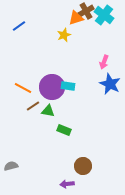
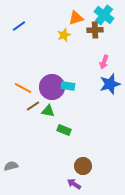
brown cross: moved 9 px right, 19 px down; rotated 28 degrees clockwise
blue star: rotated 30 degrees clockwise
purple arrow: moved 7 px right; rotated 40 degrees clockwise
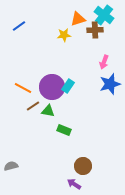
orange triangle: moved 2 px right, 1 px down
yellow star: rotated 16 degrees clockwise
cyan rectangle: rotated 64 degrees counterclockwise
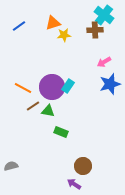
orange triangle: moved 25 px left, 4 px down
pink arrow: rotated 40 degrees clockwise
green rectangle: moved 3 px left, 2 px down
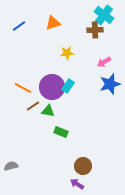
yellow star: moved 3 px right, 18 px down
purple arrow: moved 3 px right
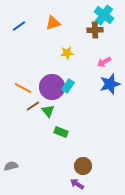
green triangle: rotated 40 degrees clockwise
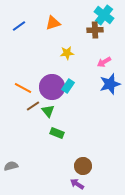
green rectangle: moved 4 px left, 1 px down
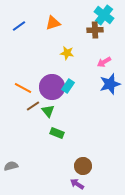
yellow star: rotated 16 degrees clockwise
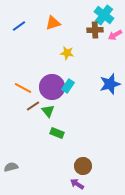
pink arrow: moved 11 px right, 27 px up
gray semicircle: moved 1 px down
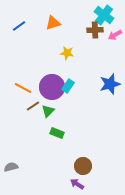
green triangle: rotated 24 degrees clockwise
